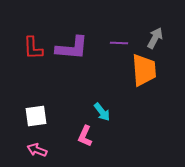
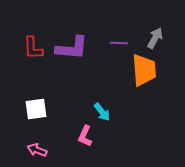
white square: moved 7 px up
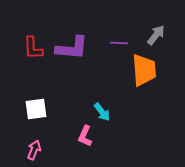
gray arrow: moved 1 px right, 3 px up; rotated 10 degrees clockwise
pink arrow: moved 3 px left; rotated 90 degrees clockwise
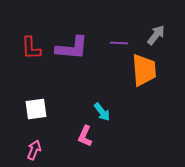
red L-shape: moved 2 px left
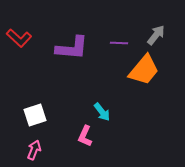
red L-shape: moved 12 px left, 10 px up; rotated 45 degrees counterclockwise
orange trapezoid: rotated 44 degrees clockwise
white square: moved 1 px left, 6 px down; rotated 10 degrees counterclockwise
